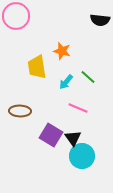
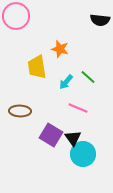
orange star: moved 2 px left, 2 px up
cyan circle: moved 1 px right, 2 px up
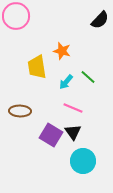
black semicircle: rotated 54 degrees counterclockwise
orange star: moved 2 px right, 2 px down
pink line: moved 5 px left
black triangle: moved 6 px up
cyan circle: moved 7 px down
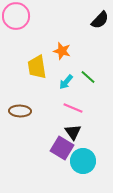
purple square: moved 11 px right, 13 px down
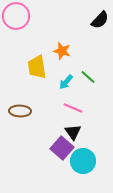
purple square: rotated 10 degrees clockwise
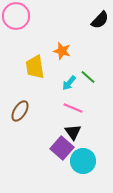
yellow trapezoid: moved 2 px left
cyan arrow: moved 3 px right, 1 px down
brown ellipse: rotated 60 degrees counterclockwise
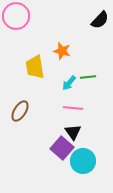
green line: rotated 49 degrees counterclockwise
pink line: rotated 18 degrees counterclockwise
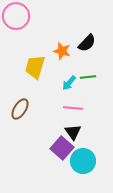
black semicircle: moved 13 px left, 23 px down
yellow trapezoid: rotated 25 degrees clockwise
brown ellipse: moved 2 px up
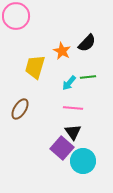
orange star: rotated 12 degrees clockwise
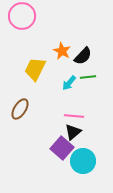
pink circle: moved 6 px right
black semicircle: moved 4 px left, 13 px down
yellow trapezoid: moved 2 px down; rotated 10 degrees clockwise
pink line: moved 1 px right, 8 px down
black triangle: rotated 24 degrees clockwise
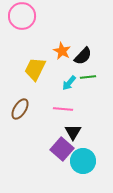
pink line: moved 11 px left, 7 px up
black triangle: rotated 18 degrees counterclockwise
purple square: moved 1 px down
